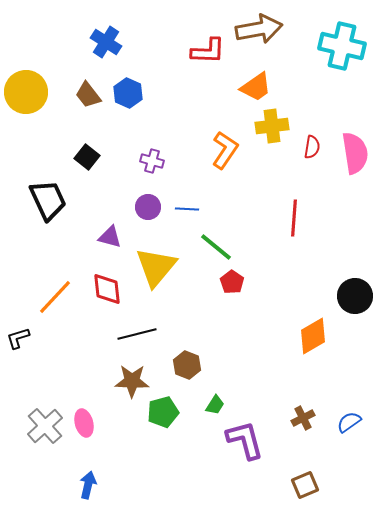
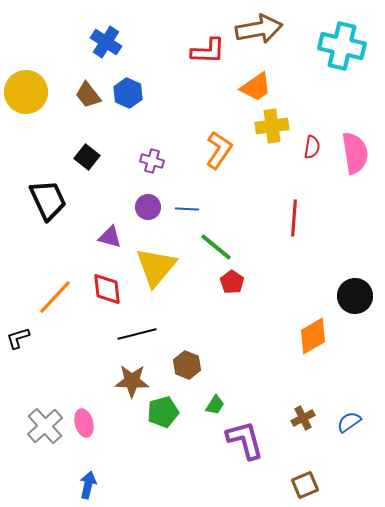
orange L-shape: moved 6 px left
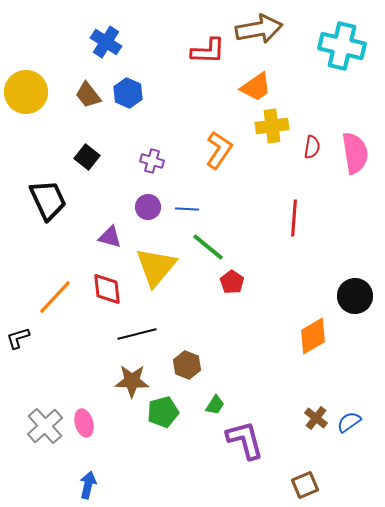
green line: moved 8 px left
brown cross: moved 13 px right; rotated 25 degrees counterclockwise
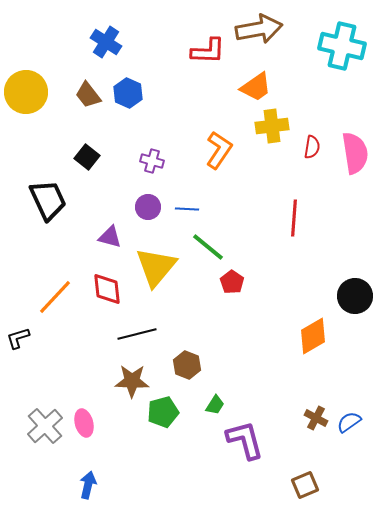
brown cross: rotated 10 degrees counterclockwise
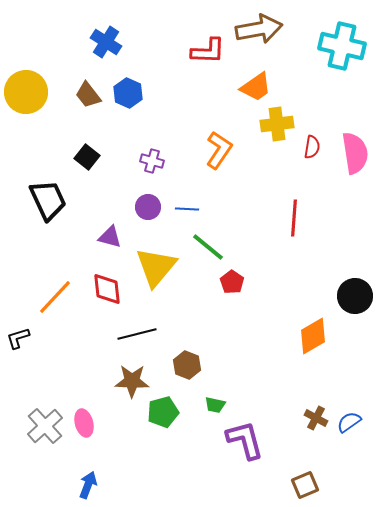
yellow cross: moved 5 px right, 2 px up
green trapezoid: rotated 70 degrees clockwise
blue arrow: rotated 8 degrees clockwise
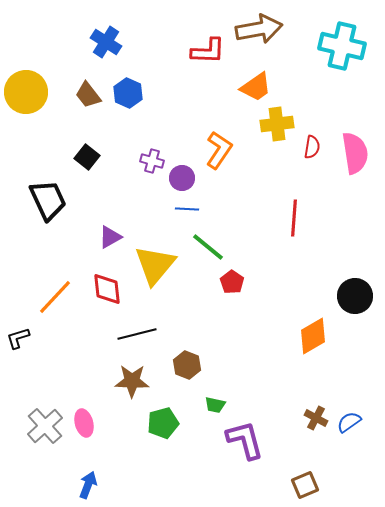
purple circle: moved 34 px right, 29 px up
purple triangle: rotated 45 degrees counterclockwise
yellow triangle: moved 1 px left, 2 px up
green pentagon: moved 11 px down
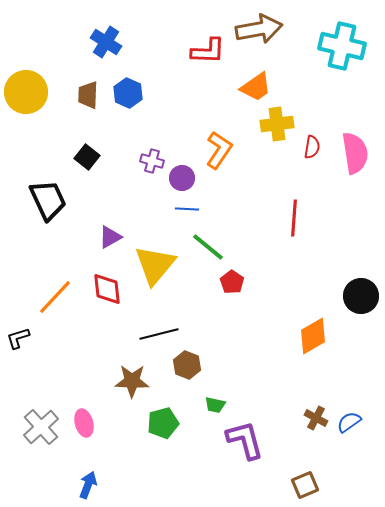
brown trapezoid: rotated 40 degrees clockwise
black circle: moved 6 px right
black line: moved 22 px right
gray cross: moved 4 px left, 1 px down
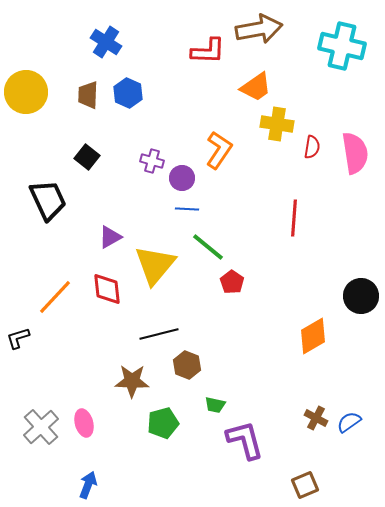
yellow cross: rotated 16 degrees clockwise
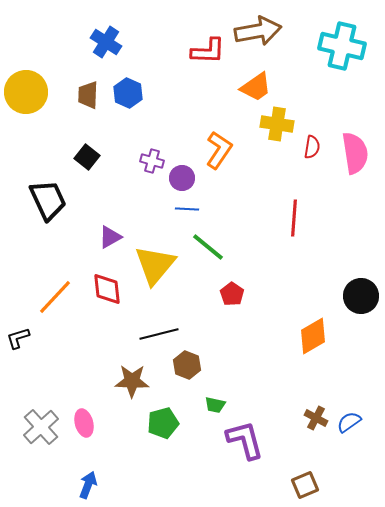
brown arrow: moved 1 px left, 2 px down
red pentagon: moved 12 px down
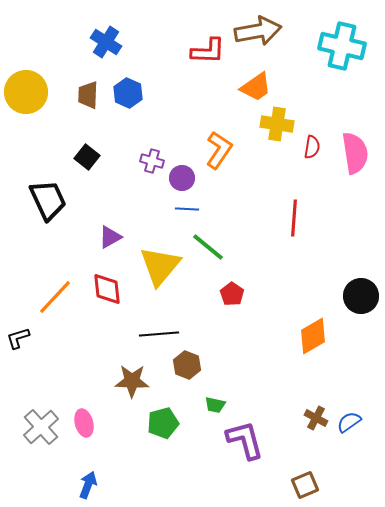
yellow triangle: moved 5 px right, 1 px down
black line: rotated 9 degrees clockwise
